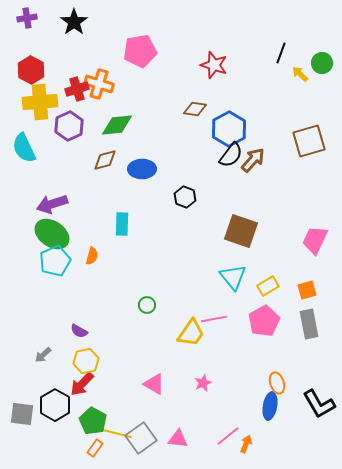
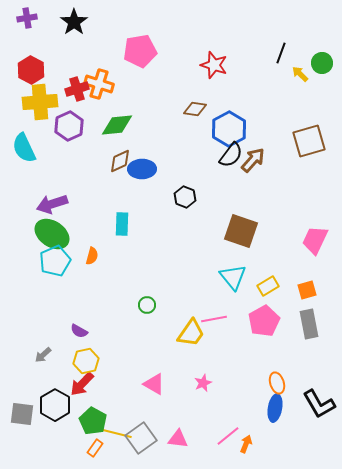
brown diamond at (105, 160): moved 15 px right, 1 px down; rotated 10 degrees counterclockwise
blue ellipse at (270, 406): moved 5 px right, 2 px down
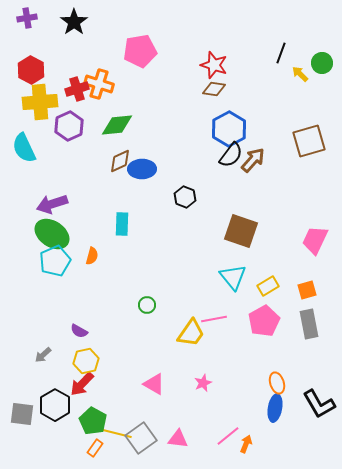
brown diamond at (195, 109): moved 19 px right, 20 px up
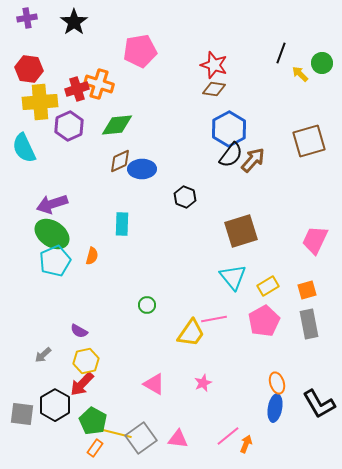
red hexagon at (31, 70): moved 2 px left, 1 px up; rotated 20 degrees counterclockwise
brown square at (241, 231): rotated 36 degrees counterclockwise
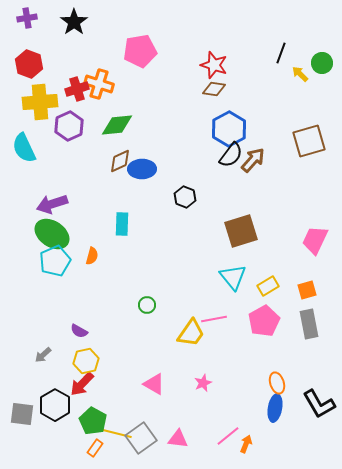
red hexagon at (29, 69): moved 5 px up; rotated 12 degrees clockwise
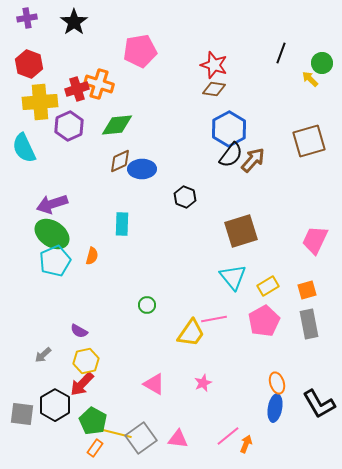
yellow arrow at (300, 74): moved 10 px right, 5 px down
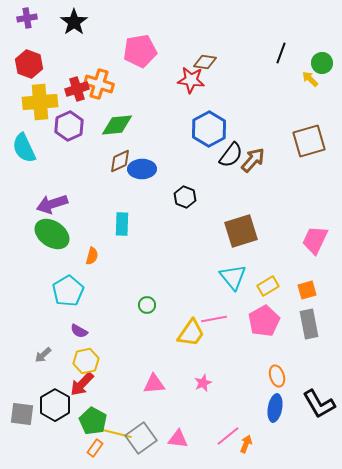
red star at (214, 65): moved 23 px left, 15 px down; rotated 12 degrees counterclockwise
brown diamond at (214, 89): moved 9 px left, 27 px up
blue hexagon at (229, 129): moved 20 px left
cyan pentagon at (55, 261): moved 13 px right, 30 px down; rotated 8 degrees counterclockwise
orange ellipse at (277, 383): moved 7 px up
pink triangle at (154, 384): rotated 35 degrees counterclockwise
